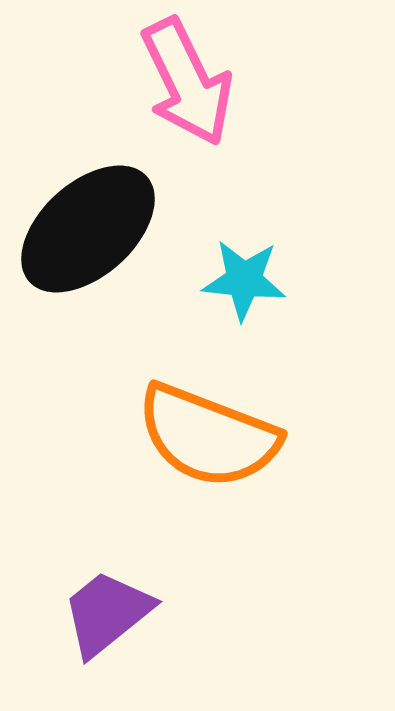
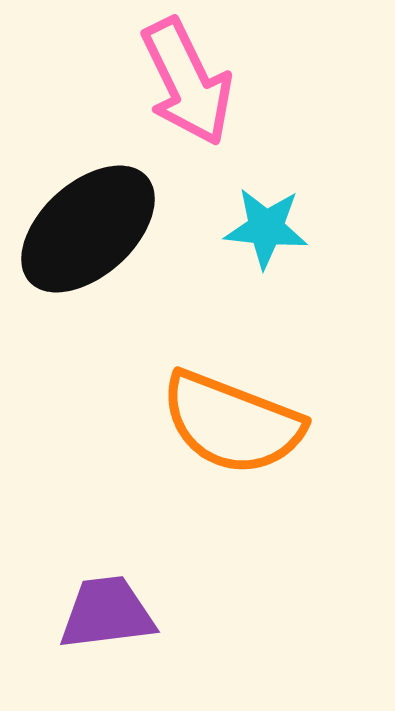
cyan star: moved 22 px right, 52 px up
orange semicircle: moved 24 px right, 13 px up
purple trapezoid: rotated 32 degrees clockwise
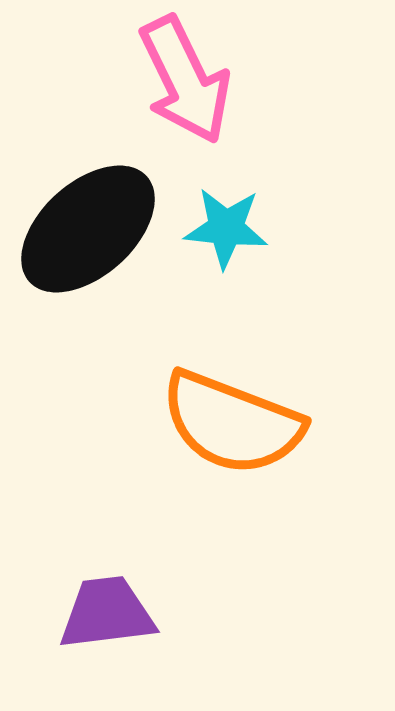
pink arrow: moved 2 px left, 2 px up
cyan star: moved 40 px left
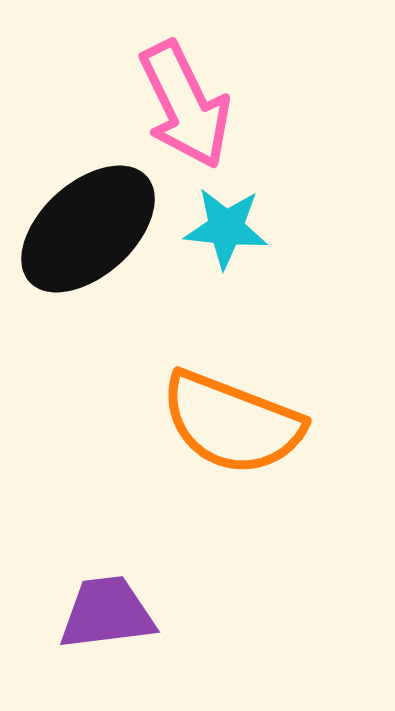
pink arrow: moved 25 px down
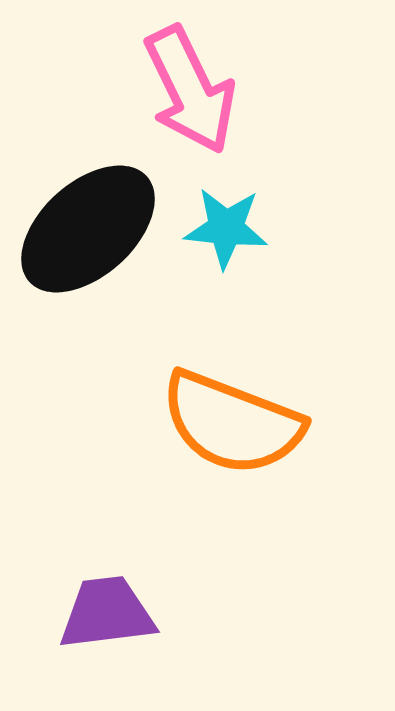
pink arrow: moved 5 px right, 15 px up
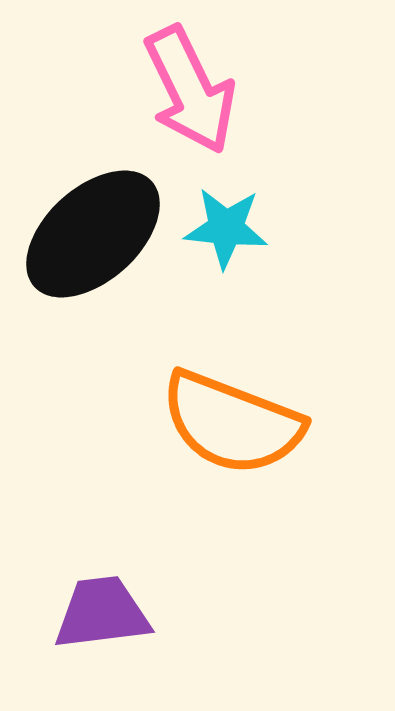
black ellipse: moved 5 px right, 5 px down
purple trapezoid: moved 5 px left
